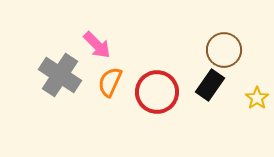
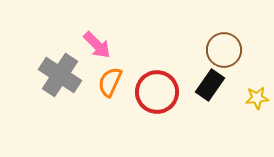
yellow star: rotated 30 degrees clockwise
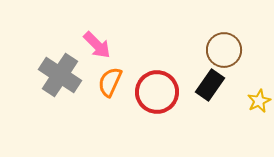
yellow star: moved 2 px right, 3 px down; rotated 20 degrees counterclockwise
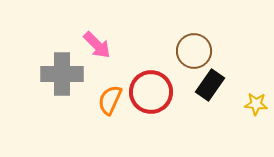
brown circle: moved 30 px left, 1 px down
gray cross: moved 2 px right, 1 px up; rotated 33 degrees counterclockwise
orange semicircle: moved 18 px down
red circle: moved 6 px left
yellow star: moved 3 px left, 3 px down; rotated 30 degrees clockwise
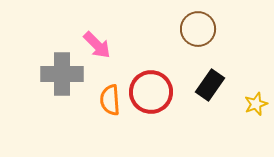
brown circle: moved 4 px right, 22 px up
orange semicircle: rotated 28 degrees counterclockwise
yellow star: rotated 25 degrees counterclockwise
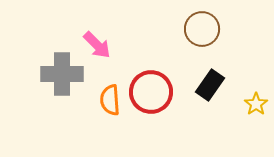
brown circle: moved 4 px right
yellow star: rotated 15 degrees counterclockwise
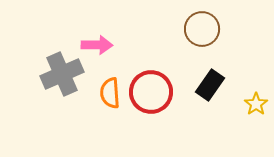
pink arrow: rotated 44 degrees counterclockwise
gray cross: rotated 24 degrees counterclockwise
orange semicircle: moved 7 px up
